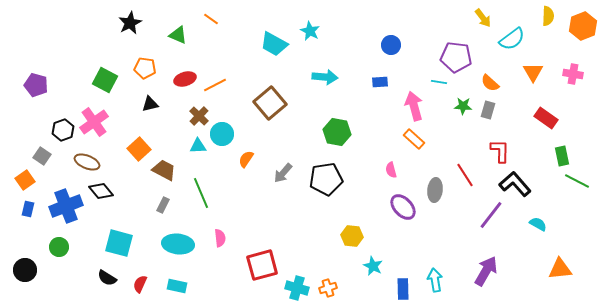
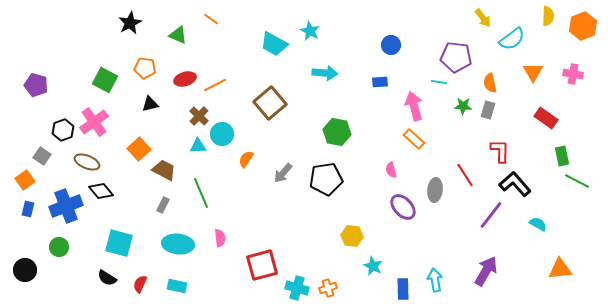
cyan arrow at (325, 77): moved 4 px up
orange semicircle at (490, 83): rotated 36 degrees clockwise
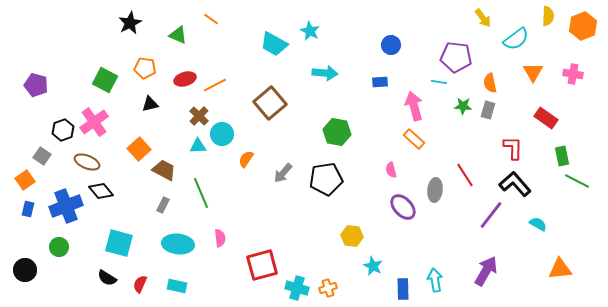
cyan semicircle at (512, 39): moved 4 px right
red L-shape at (500, 151): moved 13 px right, 3 px up
